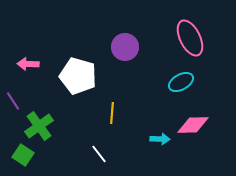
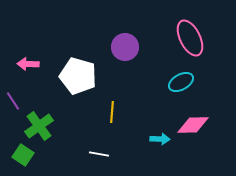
yellow line: moved 1 px up
white line: rotated 42 degrees counterclockwise
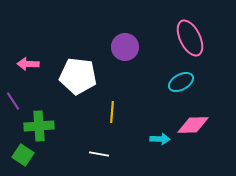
white pentagon: rotated 9 degrees counterclockwise
green cross: rotated 32 degrees clockwise
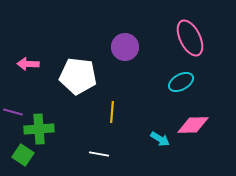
purple line: moved 11 px down; rotated 42 degrees counterclockwise
green cross: moved 3 px down
cyan arrow: rotated 30 degrees clockwise
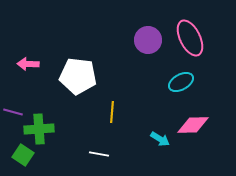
purple circle: moved 23 px right, 7 px up
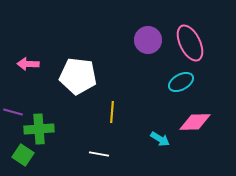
pink ellipse: moved 5 px down
pink diamond: moved 2 px right, 3 px up
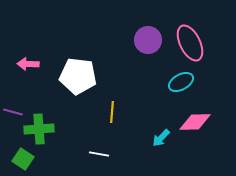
cyan arrow: moved 1 px right, 1 px up; rotated 102 degrees clockwise
green square: moved 4 px down
